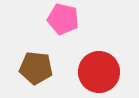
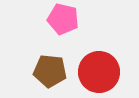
brown pentagon: moved 14 px right, 3 px down
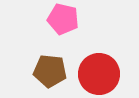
red circle: moved 2 px down
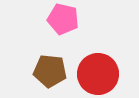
red circle: moved 1 px left
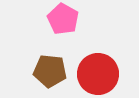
pink pentagon: rotated 16 degrees clockwise
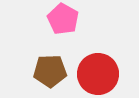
brown pentagon: rotated 8 degrees counterclockwise
